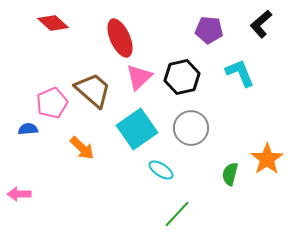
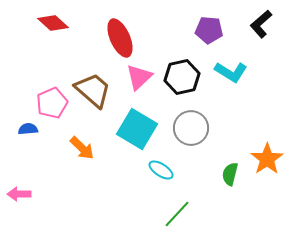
cyan L-shape: moved 9 px left, 1 px up; rotated 144 degrees clockwise
cyan square: rotated 24 degrees counterclockwise
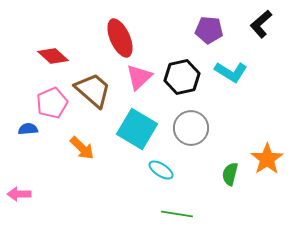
red diamond: moved 33 px down
green line: rotated 56 degrees clockwise
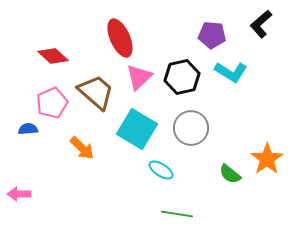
purple pentagon: moved 3 px right, 5 px down
brown trapezoid: moved 3 px right, 2 px down
green semicircle: rotated 65 degrees counterclockwise
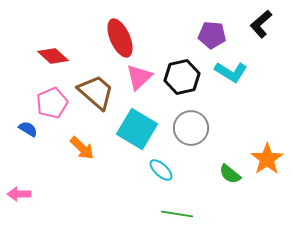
blue semicircle: rotated 36 degrees clockwise
cyan ellipse: rotated 10 degrees clockwise
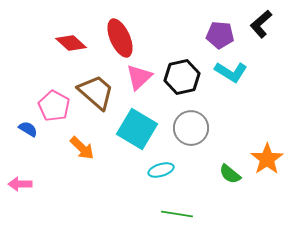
purple pentagon: moved 8 px right
red diamond: moved 18 px right, 13 px up
pink pentagon: moved 2 px right, 3 px down; rotated 20 degrees counterclockwise
cyan ellipse: rotated 60 degrees counterclockwise
pink arrow: moved 1 px right, 10 px up
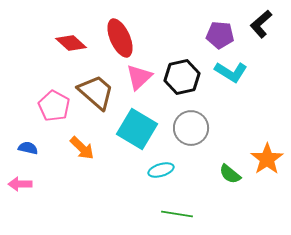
blue semicircle: moved 19 px down; rotated 18 degrees counterclockwise
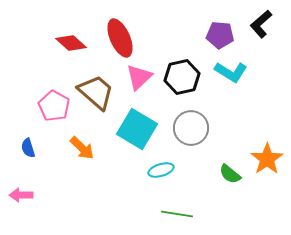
blue semicircle: rotated 120 degrees counterclockwise
pink arrow: moved 1 px right, 11 px down
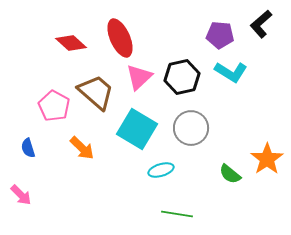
pink arrow: rotated 135 degrees counterclockwise
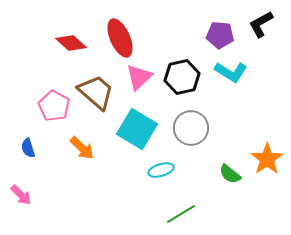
black L-shape: rotated 12 degrees clockwise
green line: moved 4 px right; rotated 40 degrees counterclockwise
